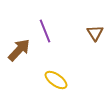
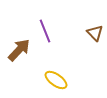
brown triangle: rotated 12 degrees counterclockwise
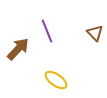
purple line: moved 2 px right
brown arrow: moved 1 px left, 1 px up
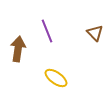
brown arrow: rotated 35 degrees counterclockwise
yellow ellipse: moved 2 px up
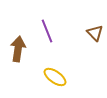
yellow ellipse: moved 1 px left, 1 px up
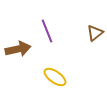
brown triangle: rotated 36 degrees clockwise
brown arrow: rotated 70 degrees clockwise
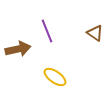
brown triangle: rotated 48 degrees counterclockwise
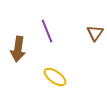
brown triangle: rotated 30 degrees clockwise
brown arrow: rotated 110 degrees clockwise
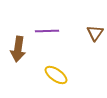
purple line: rotated 70 degrees counterclockwise
yellow ellipse: moved 1 px right, 2 px up
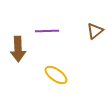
brown triangle: moved 2 px up; rotated 18 degrees clockwise
brown arrow: rotated 10 degrees counterclockwise
